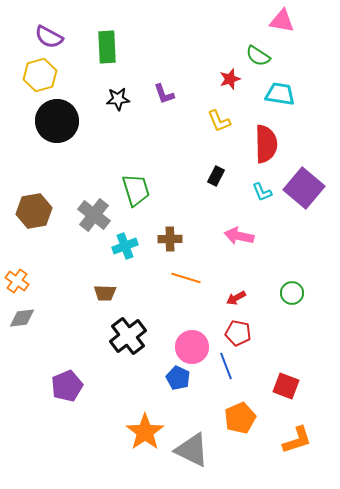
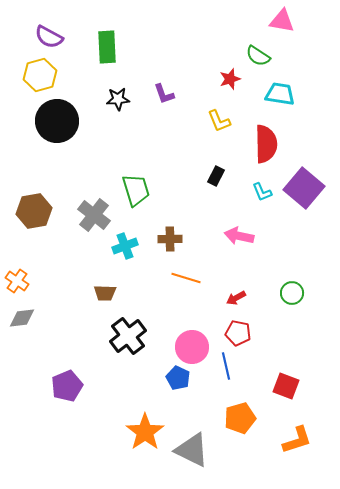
blue line: rotated 8 degrees clockwise
orange pentagon: rotated 8 degrees clockwise
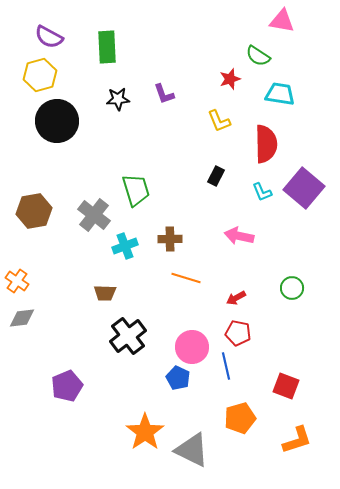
green circle: moved 5 px up
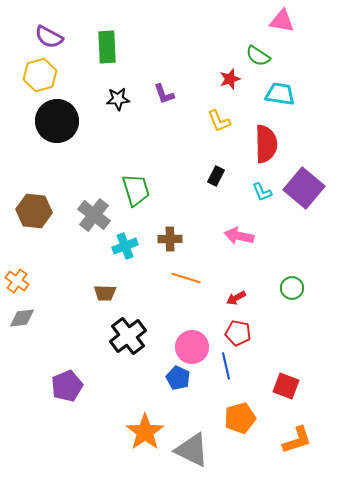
brown hexagon: rotated 16 degrees clockwise
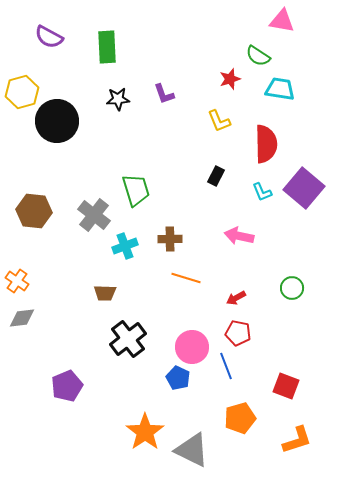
yellow hexagon: moved 18 px left, 17 px down
cyan trapezoid: moved 5 px up
black cross: moved 3 px down
blue line: rotated 8 degrees counterclockwise
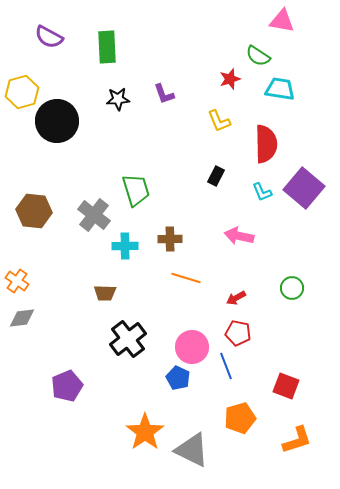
cyan cross: rotated 20 degrees clockwise
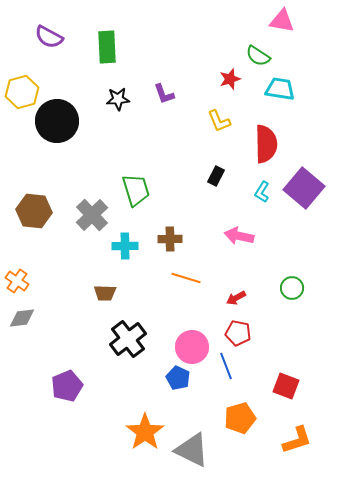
cyan L-shape: rotated 55 degrees clockwise
gray cross: moved 2 px left; rotated 8 degrees clockwise
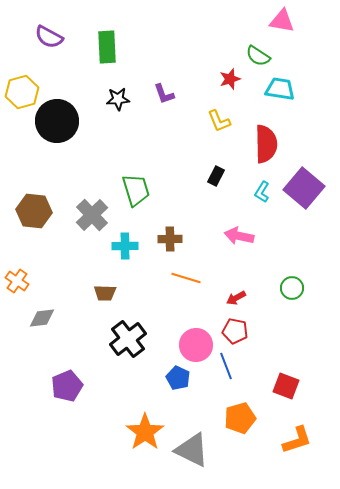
gray diamond: moved 20 px right
red pentagon: moved 3 px left, 2 px up
pink circle: moved 4 px right, 2 px up
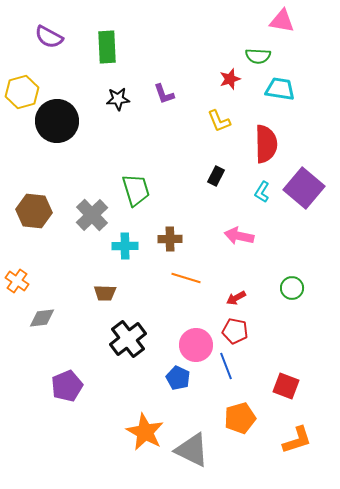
green semicircle: rotated 30 degrees counterclockwise
orange star: rotated 9 degrees counterclockwise
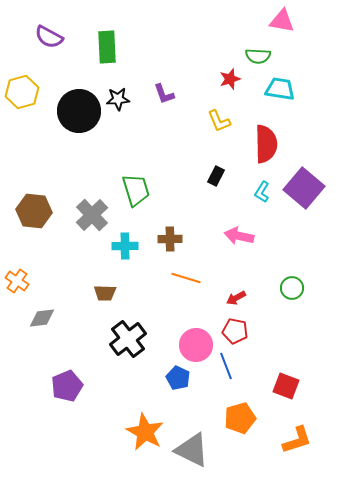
black circle: moved 22 px right, 10 px up
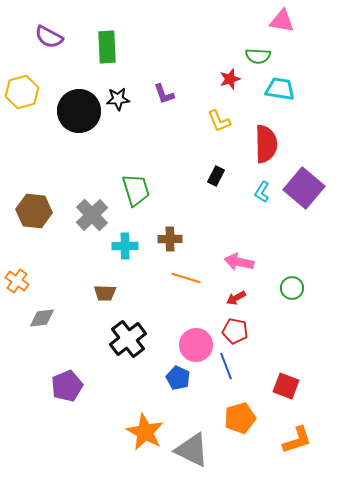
pink arrow: moved 26 px down
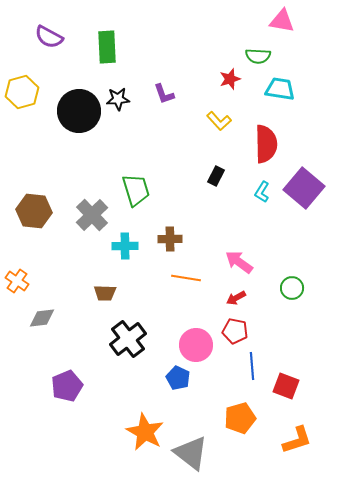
yellow L-shape: rotated 20 degrees counterclockwise
pink arrow: rotated 24 degrees clockwise
orange line: rotated 8 degrees counterclockwise
blue line: moved 26 px right; rotated 16 degrees clockwise
gray triangle: moved 1 px left, 3 px down; rotated 12 degrees clockwise
